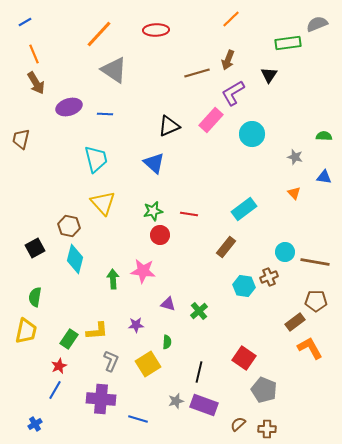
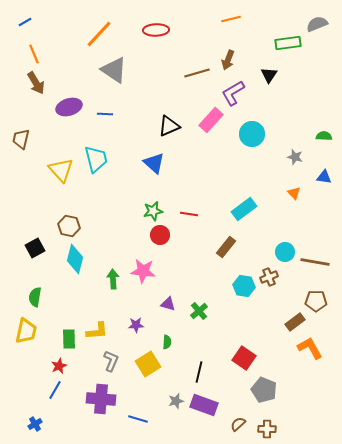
orange line at (231, 19): rotated 30 degrees clockwise
yellow triangle at (103, 203): moved 42 px left, 33 px up
green rectangle at (69, 339): rotated 36 degrees counterclockwise
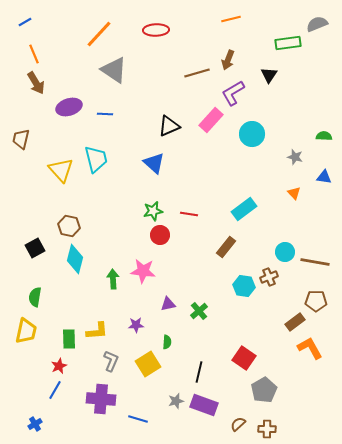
purple triangle at (168, 304): rotated 28 degrees counterclockwise
gray pentagon at (264, 390): rotated 20 degrees clockwise
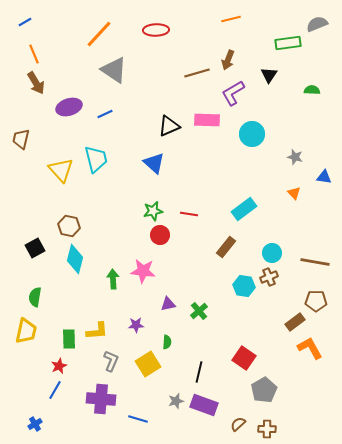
blue line at (105, 114): rotated 28 degrees counterclockwise
pink rectangle at (211, 120): moved 4 px left; rotated 50 degrees clockwise
green semicircle at (324, 136): moved 12 px left, 46 px up
cyan circle at (285, 252): moved 13 px left, 1 px down
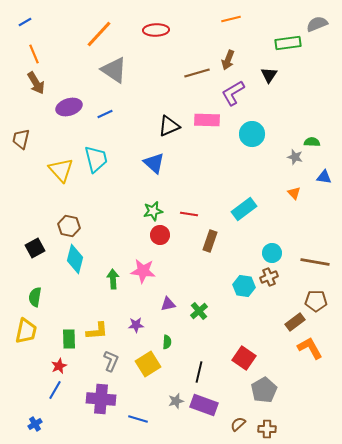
green semicircle at (312, 90): moved 52 px down
brown rectangle at (226, 247): moved 16 px left, 6 px up; rotated 20 degrees counterclockwise
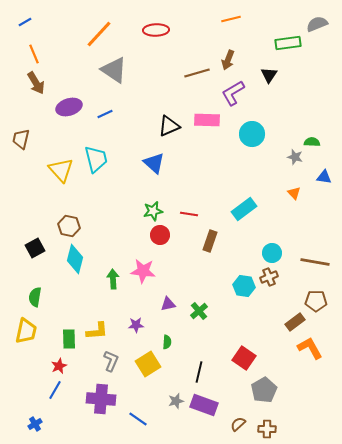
blue line at (138, 419): rotated 18 degrees clockwise
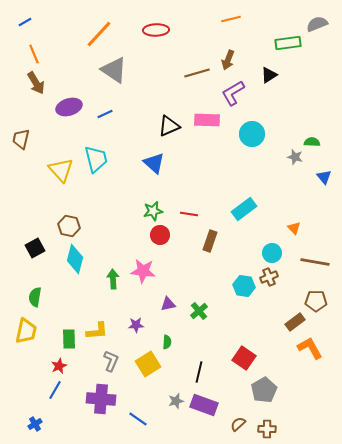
black triangle at (269, 75): rotated 24 degrees clockwise
blue triangle at (324, 177): rotated 42 degrees clockwise
orange triangle at (294, 193): moved 35 px down
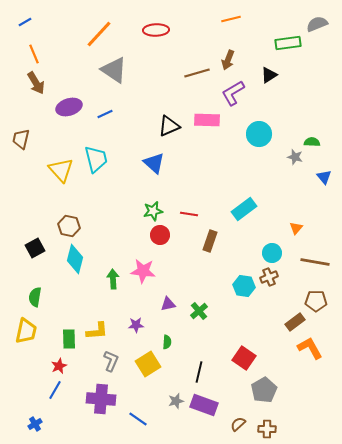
cyan circle at (252, 134): moved 7 px right
orange triangle at (294, 228): moved 2 px right; rotated 24 degrees clockwise
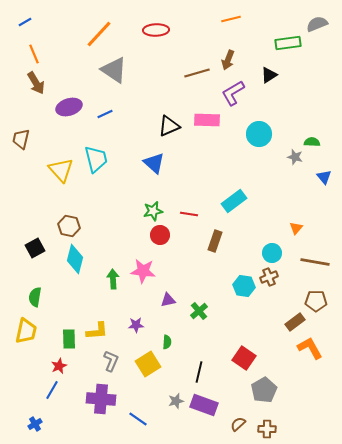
cyan rectangle at (244, 209): moved 10 px left, 8 px up
brown rectangle at (210, 241): moved 5 px right
purple triangle at (168, 304): moved 4 px up
blue line at (55, 390): moved 3 px left
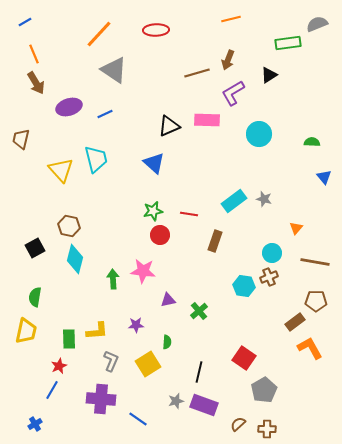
gray star at (295, 157): moved 31 px left, 42 px down
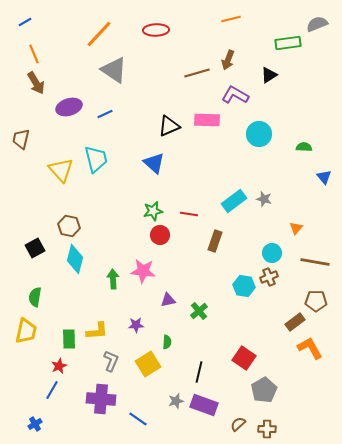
purple L-shape at (233, 93): moved 2 px right, 2 px down; rotated 60 degrees clockwise
green semicircle at (312, 142): moved 8 px left, 5 px down
